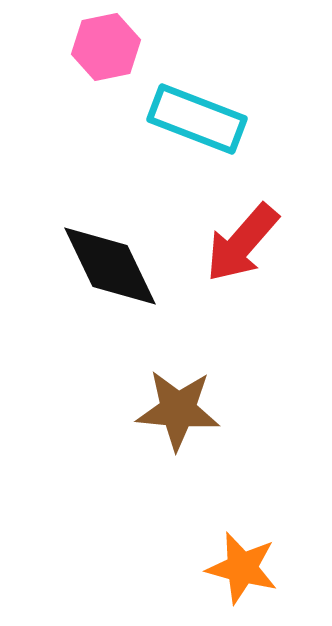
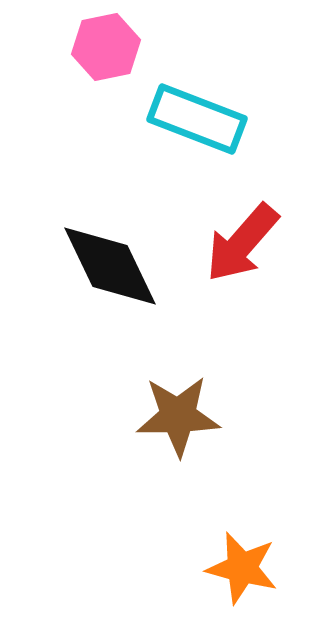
brown star: moved 6 px down; rotated 6 degrees counterclockwise
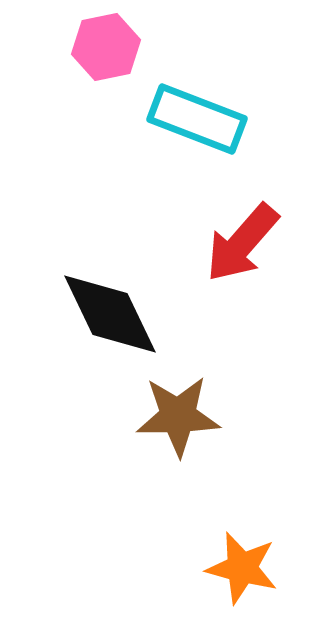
black diamond: moved 48 px down
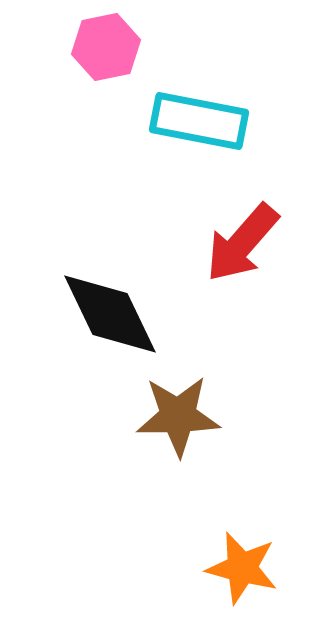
cyan rectangle: moved 2 px right, 2 px down; rotated 10 degrees counterclockwise
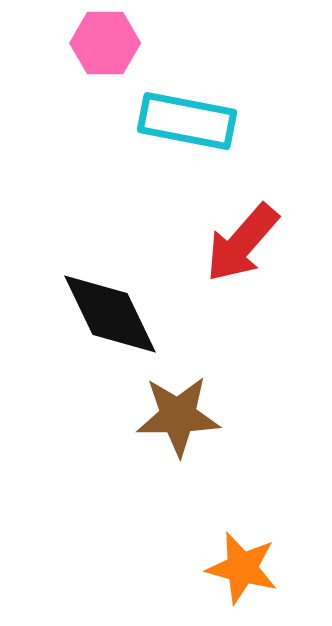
pink hexagon: moved 1 px left, 4 px up; rotated 12 degrees clockwise
cyan rectangle: moved 12 px left
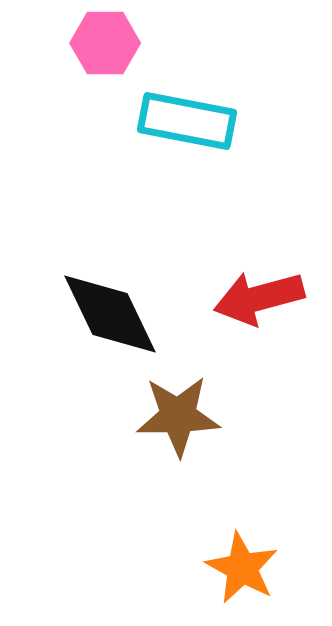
red arrow: moved 17 px right, 55 px down; rotated 34 degrees clockwise
orange star: rotated 14 degrees clockwise
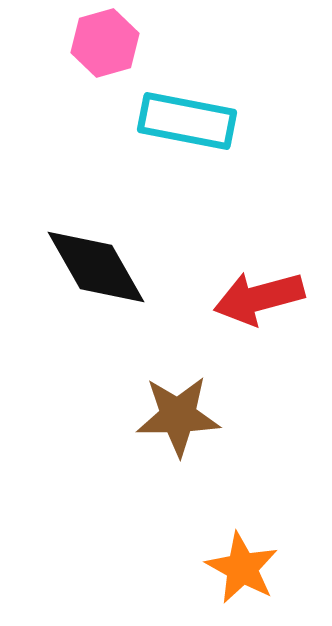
pink hexagon: rotated 16 degrees counterclockwise
black diamond: moved 14 px left, 47 px up; rotated 4 degrees counterclockwise
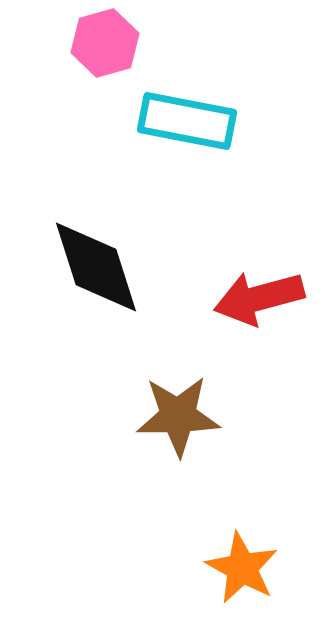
black diamond: rotated 12 degrees clockwise
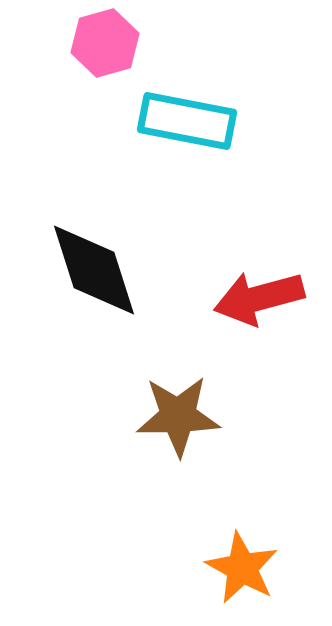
black diamond: moved 2 px left, 3 px down
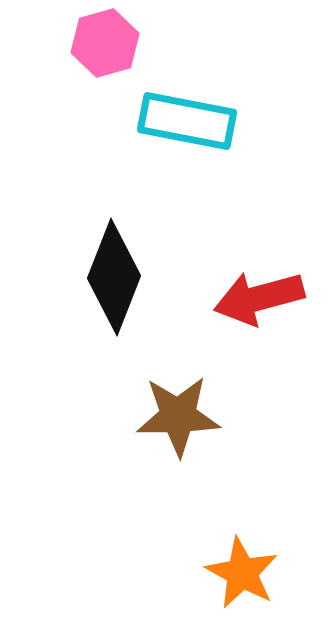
black diamond: moved 20 px right, 7 px down; rotated 39 degrees clockwise
orange star: moved 5 px down
